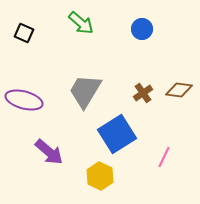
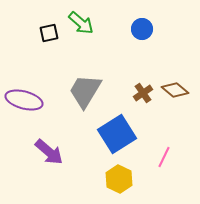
black square: moved 25 px right; rotated 36 degrees counterclockwise
brown diamond: moved 4 px left; rotated 32 degrees clockwise
yellow hexagon: moved 19 px right, 3 px down
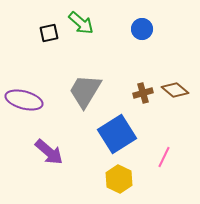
brown cross: rotated 18 degrees clockwise
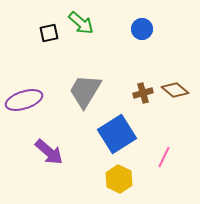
purple ellipse: rotated 33 degrees counterclockwise
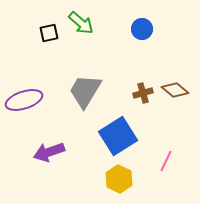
blue square: moved 1 px right, 2 px down
purple arrow: rotated 120 degrees clockwise
pink line: moved 2 px right, 4 px down
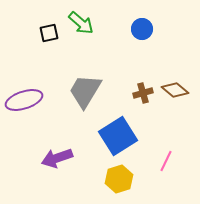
purple arrow: moved 8 px right, 6 px down
yellow hexagon: rotated 16 degrees clockwise
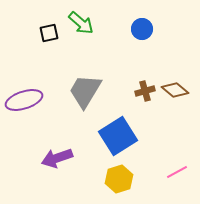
brown cross: moved 2 px right, 2 px up
pink line: moved 11 px right, 11 px down; rotated 35 degrees clockwise
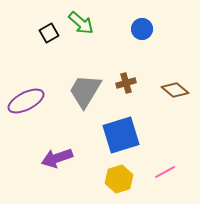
black square: rotated 18 degrees counterclockwise
brown cross: moved 19 px left, 8 px up
purple ellipse: moved 2 px right, 1 px down; rotated 9 degrees counterclockwise
blue square: moved 3 px right, 1 px up; rotated 15 degrees clockwise
pink line: moved 12 px left
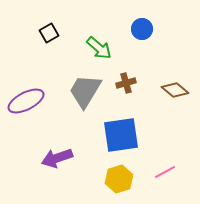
green arrow: moved 18 px right, 25 px down
blue square: rotated 9 degrees clockwise
